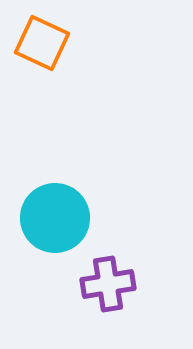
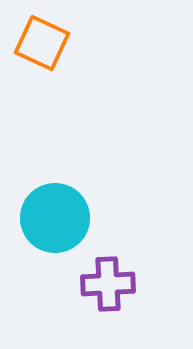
purple cross: rotated 6 degrees clockwise
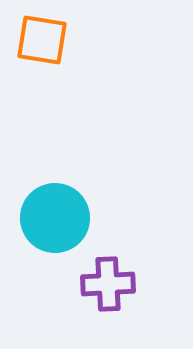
orange square: moved 3 px up; rotated 16 degrees counterclockwise
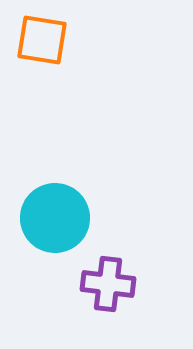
purple cross: rotated 10 degrees clockwise
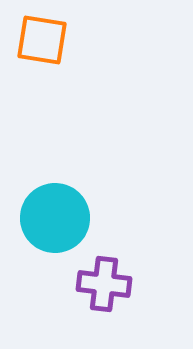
purple cross: moved 4 px left
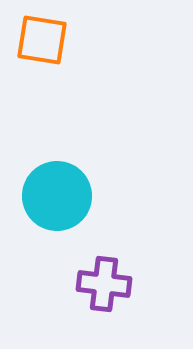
cyan circle: moved 2 px right, 22 px up
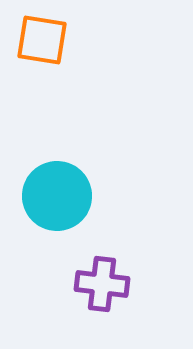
purple cross: moved 2 px left
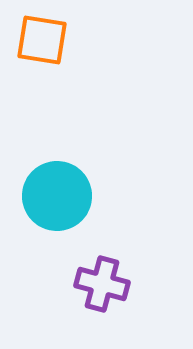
purple cross: rotated 8 degrees clockwise
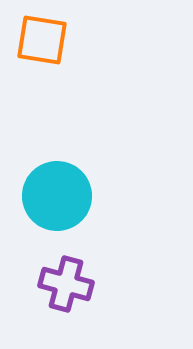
purple cross: moved 36 px left
